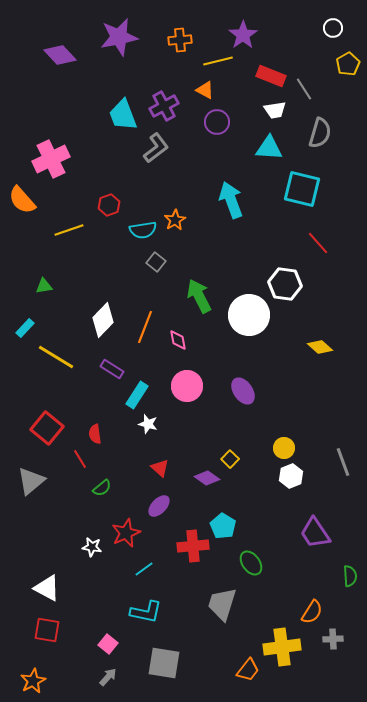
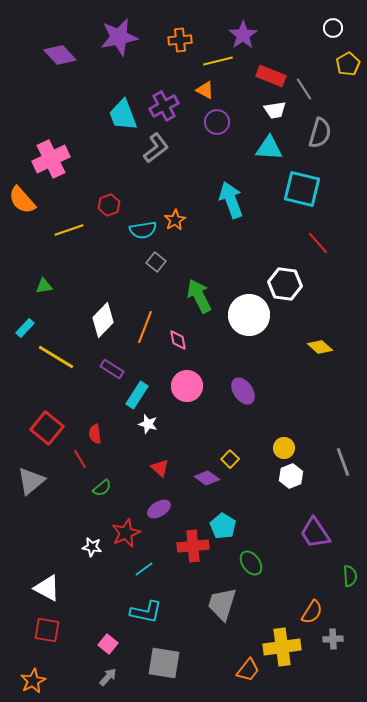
purple ellipse at (159, 506): moved 3 px down; rotated 15 degrees clockwise
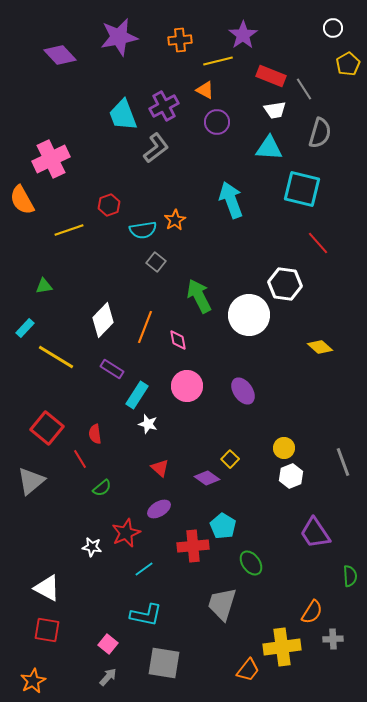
orange semicircle at (22, 200): rotated 12 degrees clockwise
cyan L-shape at (146, 612): moved 3 px down
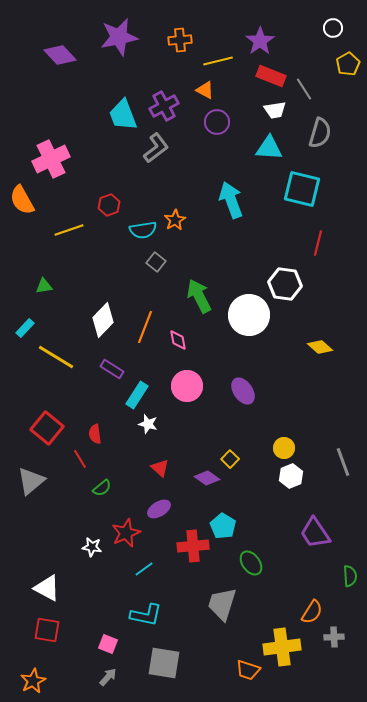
purple star at (243, 35): moved 17 px right, 6 px down
red line at (318, 243): rotated 55 degrees clockwise
gray cross at (333, 639): moved 1 px right, 2 px up
pink square at (108, 644): rotated 18 degrees counterclockwise
orange trapezoid at (248, 670): rotated 70 degrees clockwise
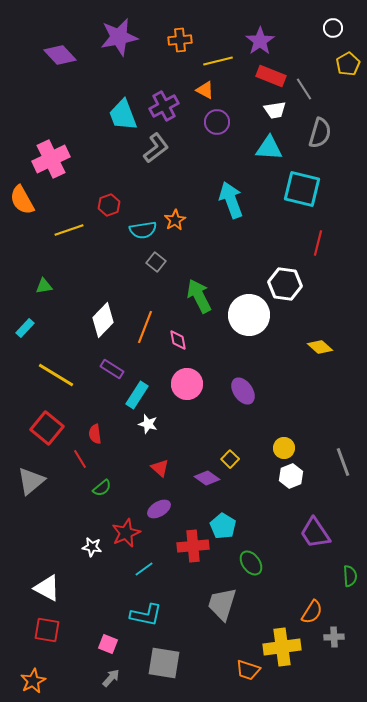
yellow line at (56, 357): moved 18 px down
pink circle at (187, 386): moved 2 px up
gray arrow at (108, 677): moved 3 px right, 1 px down
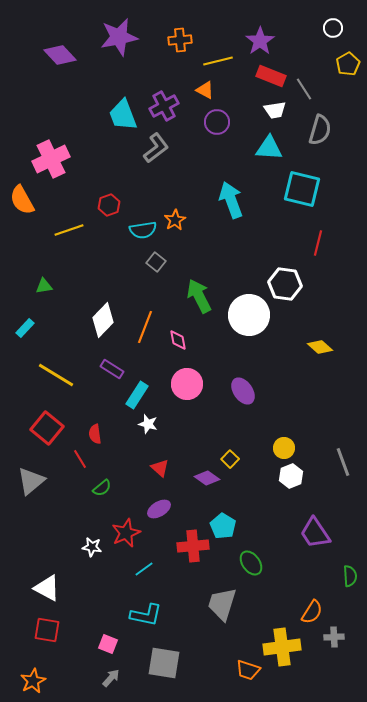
gray semicircle at (320, 133): moved 3 px up
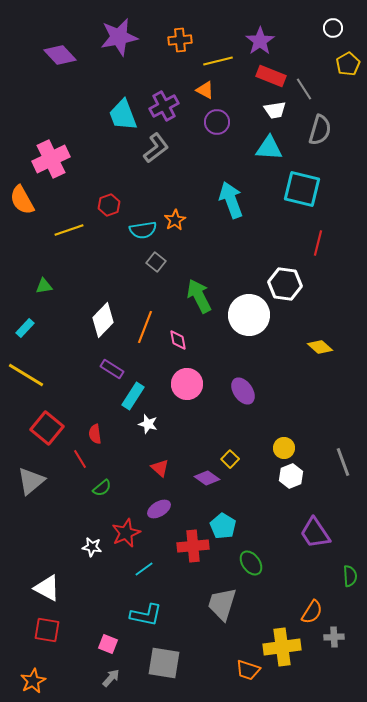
yellow line at (56, 375): moved 30 px left
cyan rectangle at (137, 395): moved 4 px left, 1 px down
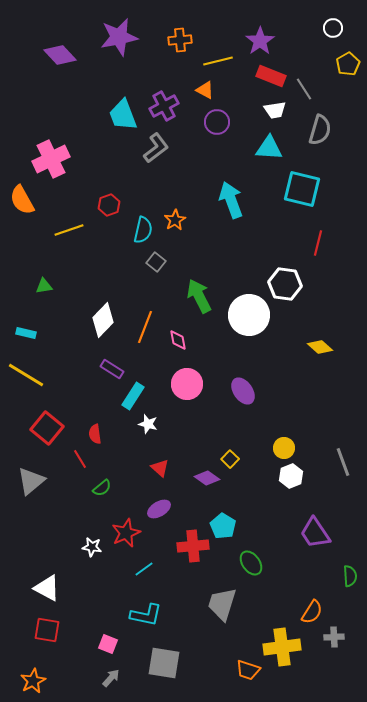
cyan semicircle at (143, 230): rotated 68 degrees counterclockwise
cyan rectangle at (25, 328): moved 1 px right, 5 px down; rotated 60 degrees clockwise
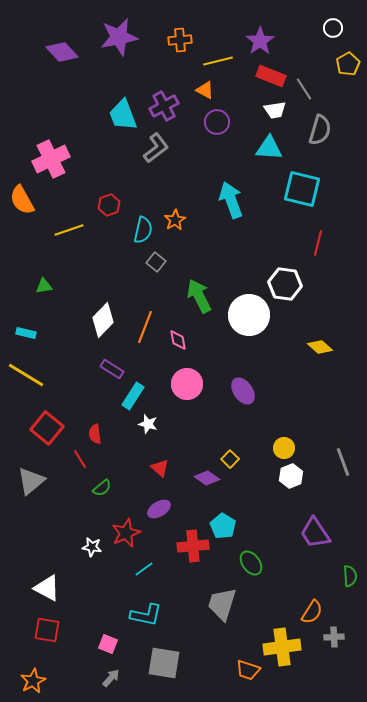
purple diamond at (60, 55): moved 2 px right, 3 px up
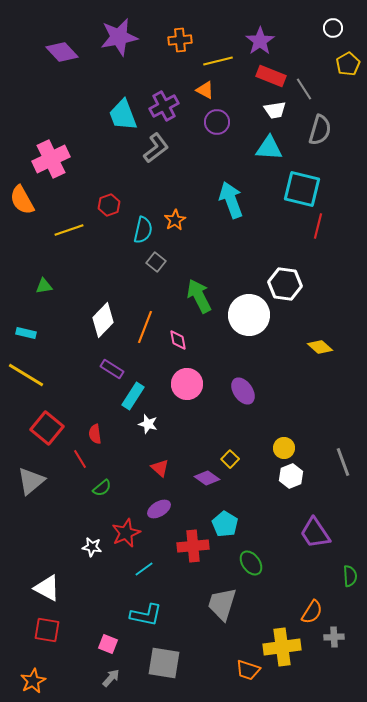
red line at (318, 243): moved 17 px up
cyan pentagon at (223, 526): moved 2 px right, 2 px up
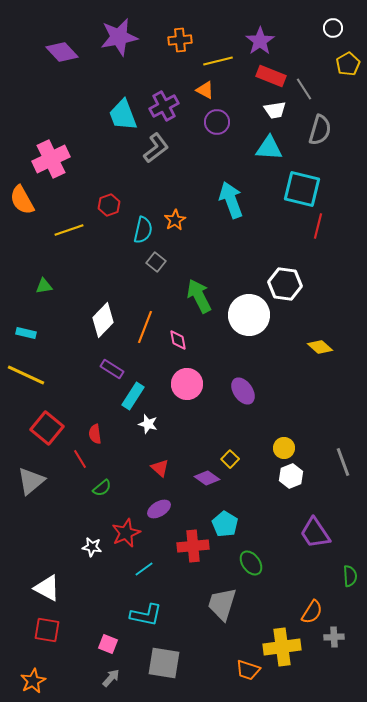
yellow line at (26, 375): rotated 6 degrees counterclockwise
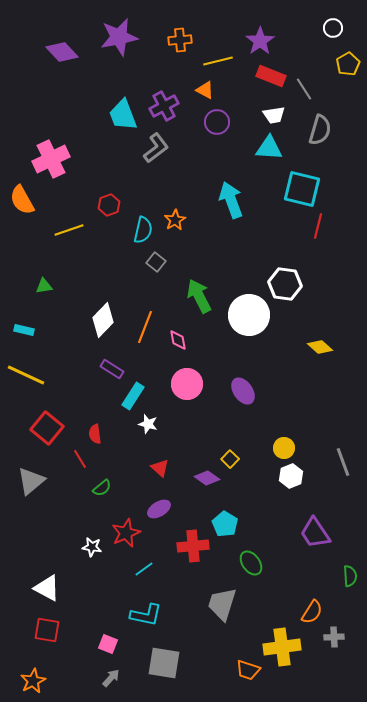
white trapezoid at (275, 110): moved 1 px left, 5 px down
cyan rectangle at (26, 333): moved 2 px left, 3 px up
